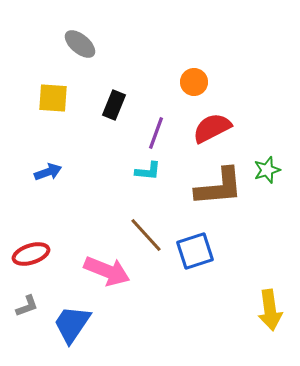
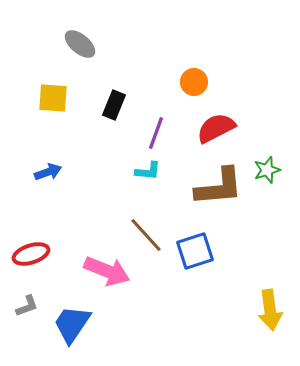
red semicircle: moved 4 px right
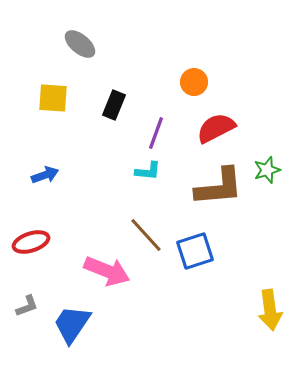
blue arrow: moved 3 px left, 3 px down
red ellipse: moved 12 px up
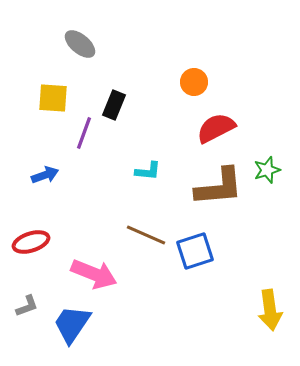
purple line: moved 72 px left
brown line: rotated 24 degrees counterclockwise
pink arrow: moved 13 px left, 3 px down
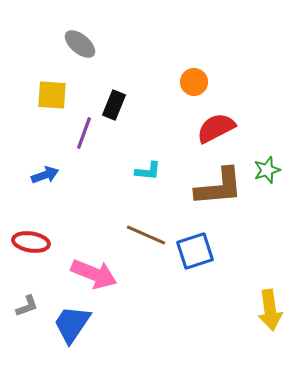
yellow square: moved 1 px left, 3 px up
red ellipse: rotated 27 degrees clockwise
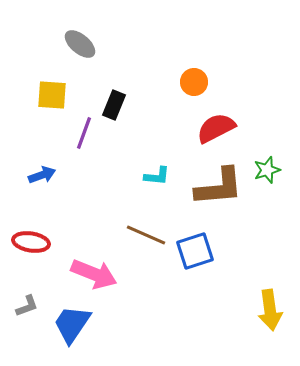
cyan L-shape: moved 9 px right, 5 px down
blue arrow: moved 3 px left
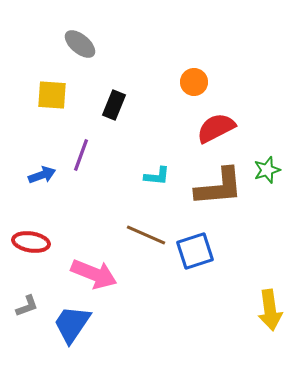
purple line: moved 3 px left, 22 px down
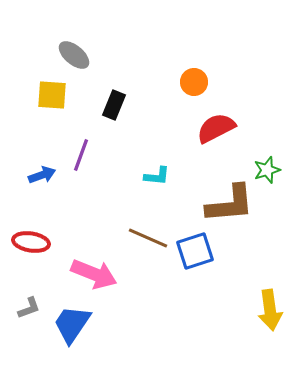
gray ellipse: moved 6 px left, 11 px down
brown L-shape: moved 11 px right, 17 px down
brown line: moved 2 px right, 3 px down
gray L-shape: moved 2 px right, 2 px down
